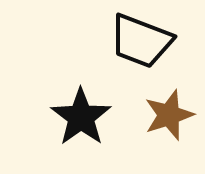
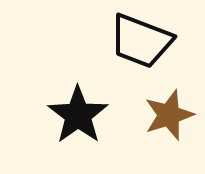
black star: moved 3 px left, 2 px up
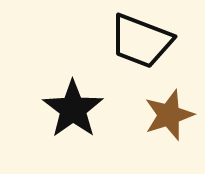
black star: moved 5 px left, 6 px up
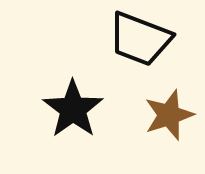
black trapezoid: moved 1 px left, 2 px up
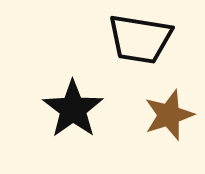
black trapezoid: rotated 12 degrees counterclockwise
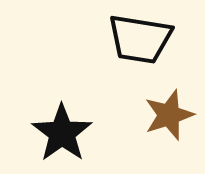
black star: moved 11 px left, 24 px down
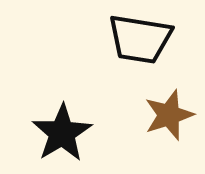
black star: rotated 4 degrees clockwise
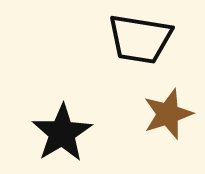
brown star: moved 1 px left, 1 px up
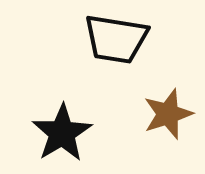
black trapezoid: moved 24 px left
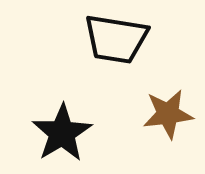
brown star: rotated 12 degrees clockwise
